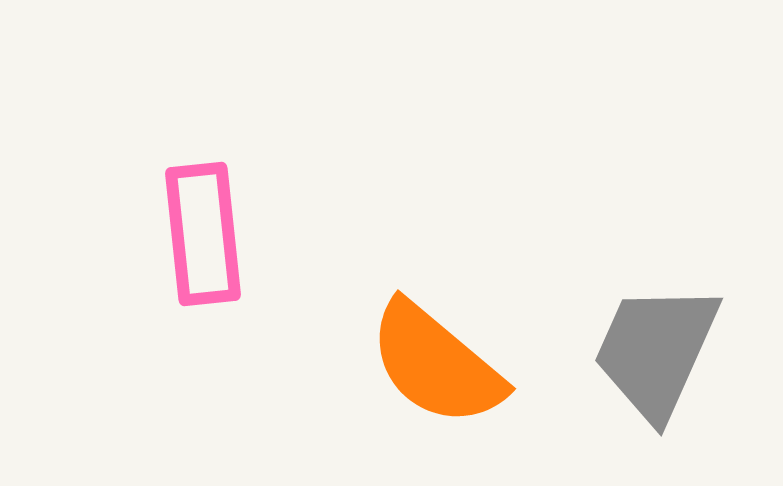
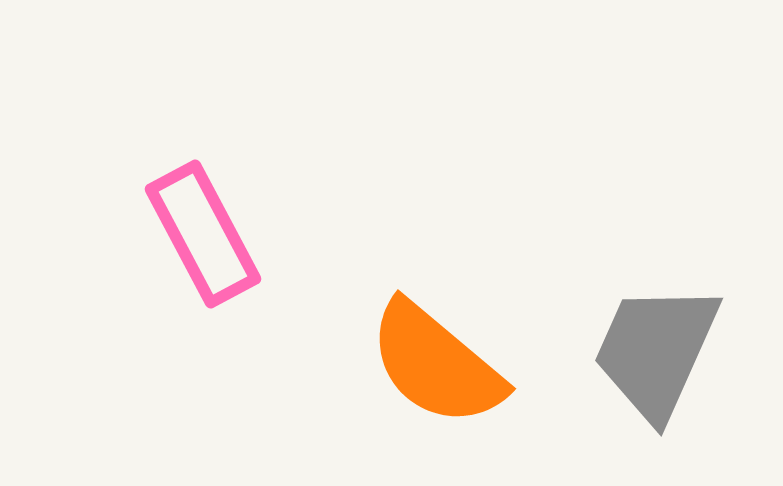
pink rectangle: rotated 22 degrees counterclockwise
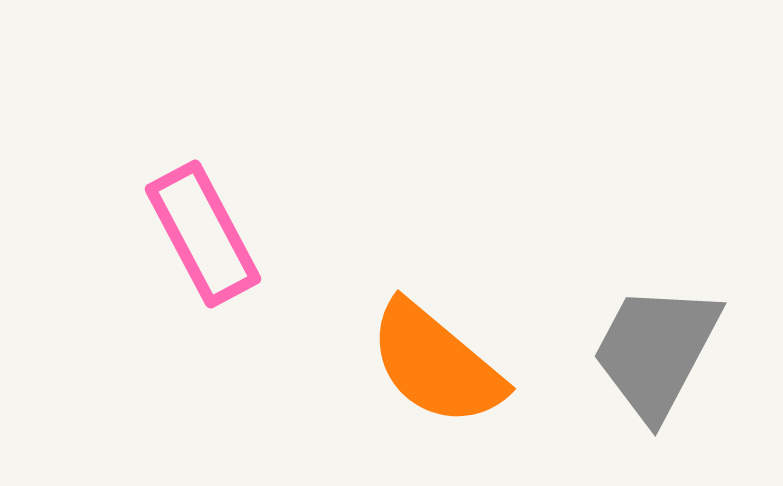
gray trapezoid: rotated 4 degrees clockwise
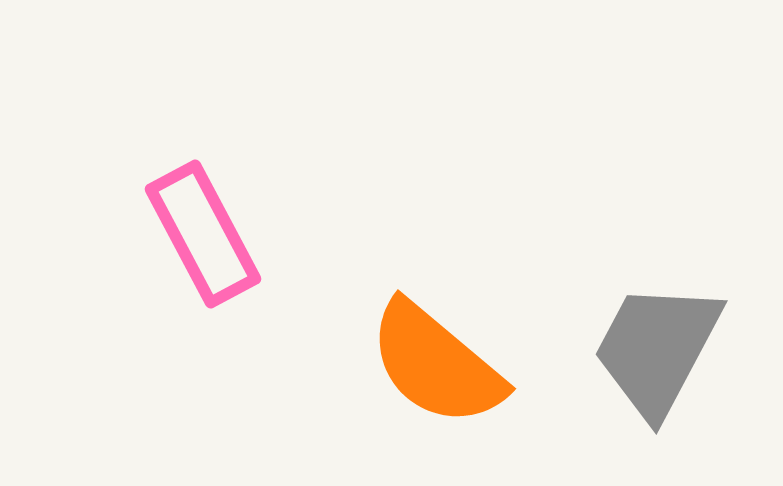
gray trapezoid: moved 1 px right, 2 px up
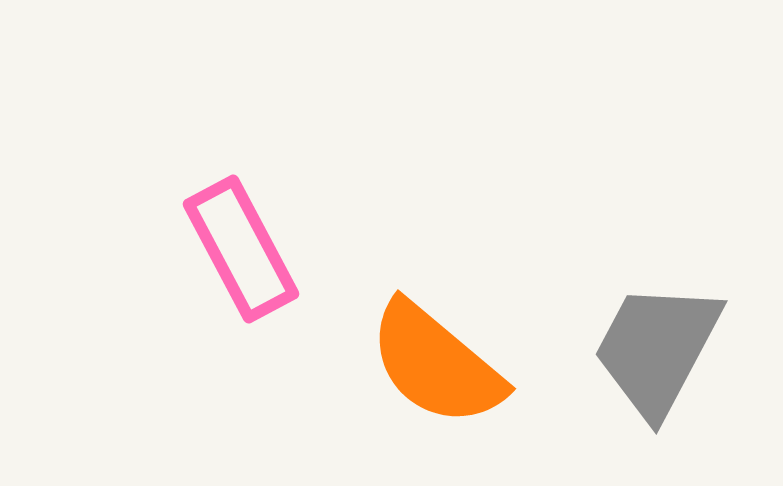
pink rectangle: moved 38 px right, 15 px down
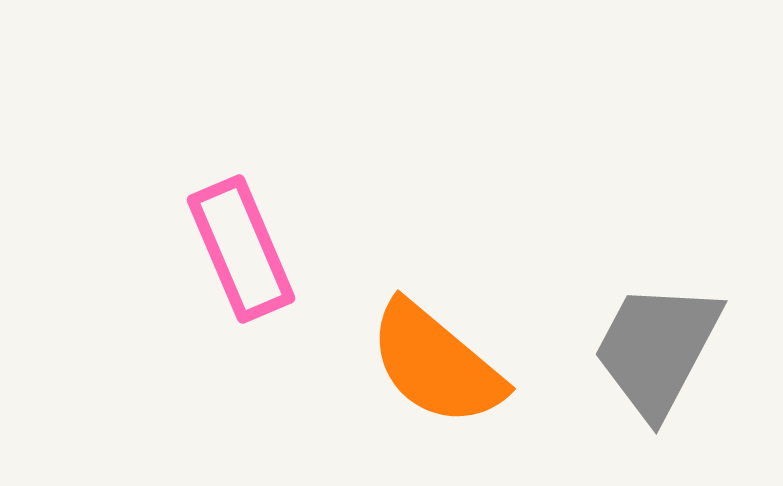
pink rectangle: rotated 5 degrees clockwise
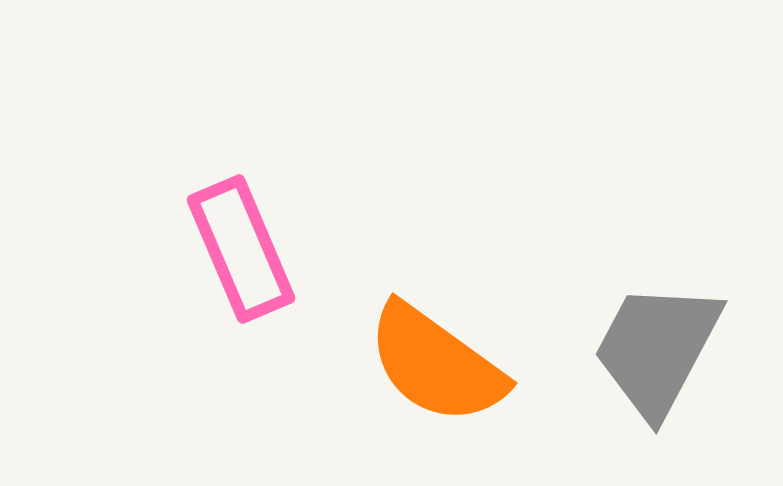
orange semicircle: rotated 4 degrees counterclockwise
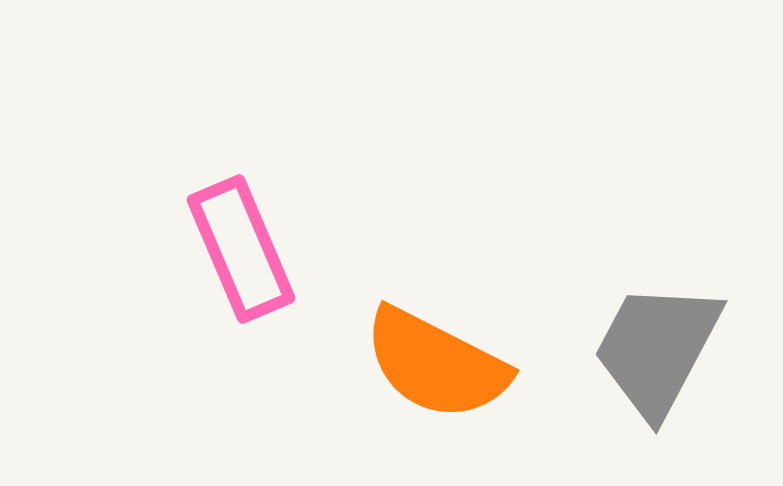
orange semicircle: rotated 9 degrees counterclockwise
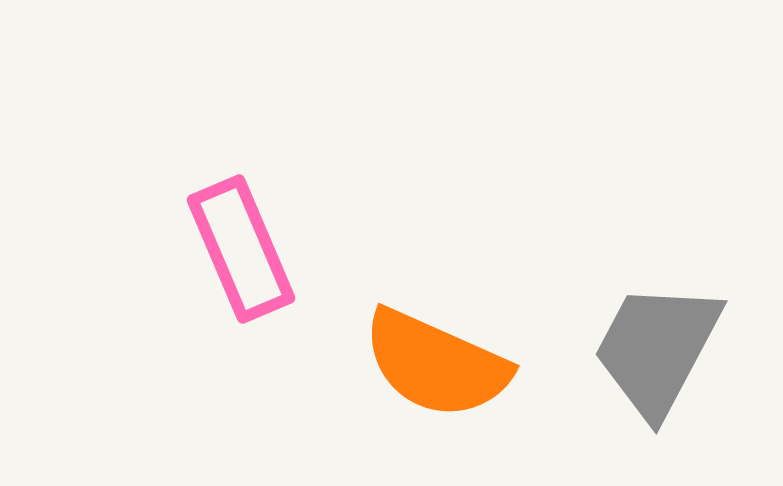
orange semicircle: rotated 3 degrees counterclockwise
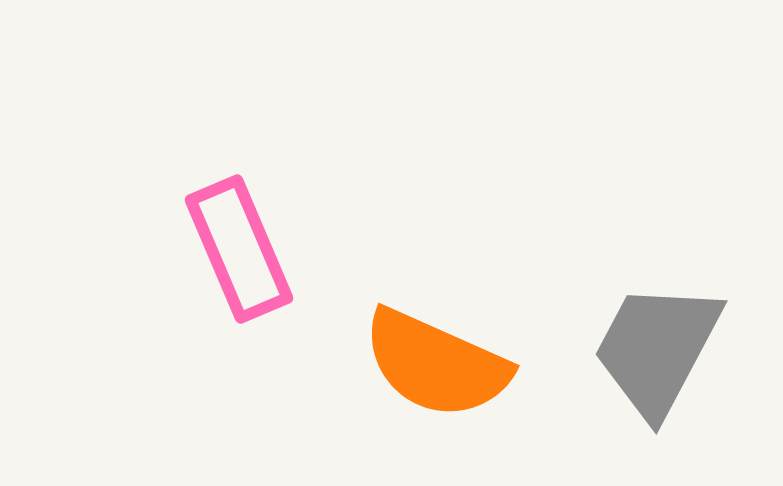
pink rectangle: moved 2 px left
